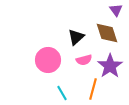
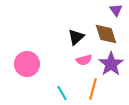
brown diamond: moved 1 px left, 1 px down
pink circle: moved 21 px left, 4 px down
purple star: moved 1 px right, 2 px up
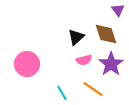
purple triangle: moved 2 px right
orange line: rotated 70 degrees counterclockwise
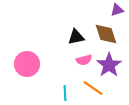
purple triangle: moved 1 px left; rotated 48 degrees clockwise
black triangle: rotated 30 degrees clockwise
purple star: moved 2 px left, 1 px down
orange line: moved 1 px up
cyan line: moved 3 px right; rotated 28 degrees clockwise
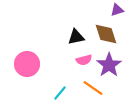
cyan line: moved 5 px left; rotated 42 degrees clockwise
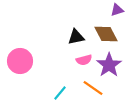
brown diamond: rotated 10 degrees counterclockwise
pink circle: moved 7 px left, 3 px up
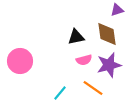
brown diamond: moved 1 px right; rotated 20 degrees clockwise
purple star: rotated 20 degrees clockwise
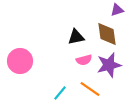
orange line: moved 3 px left, 1 px down
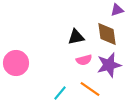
pink circle: moved 4 px left, 2 px down
